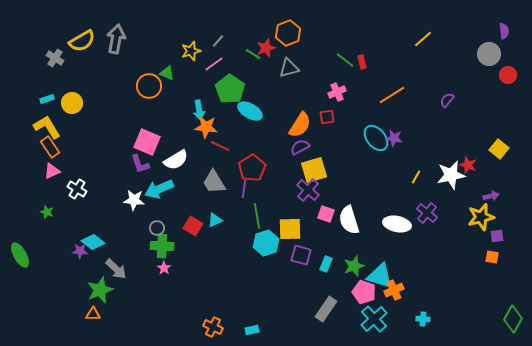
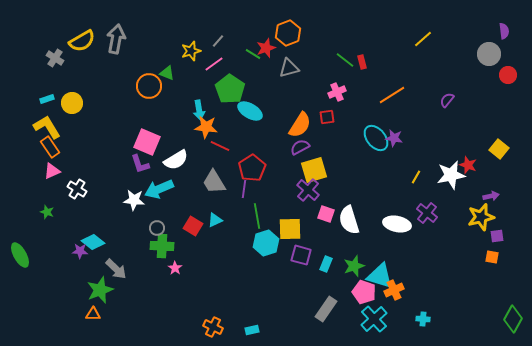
pink star at (164, 268): moved 11 px right
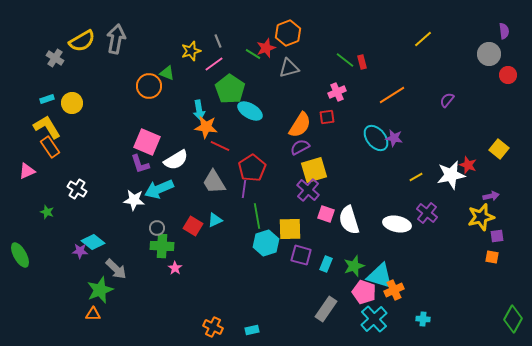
gray line at (218, 41): rotated 64 degrees counterclockwise
pink triangle at (52, 171): moved 25 px left
yellow line at (416, 177): rotated 32 degrees clockwise
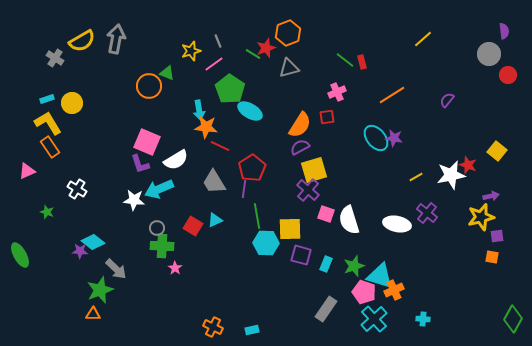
yellow L-shape at (47, 127): moved 1 px right, 4 px up
yellow square at (499, 149): moved 2 px left, 2 px down
cyan hexagon at (266, 243): rotated 20 degrees clockwise
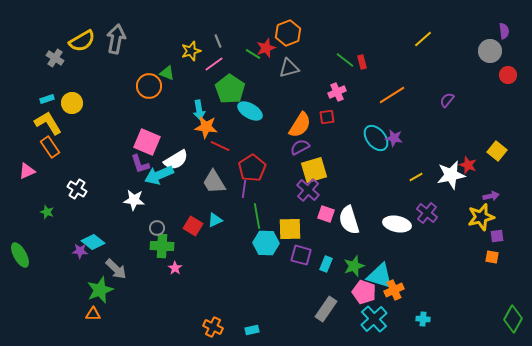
gray circle at (489, 54): moved 1 px right, 3 px up
cyan arrow at (159, 189): moved 14 px up
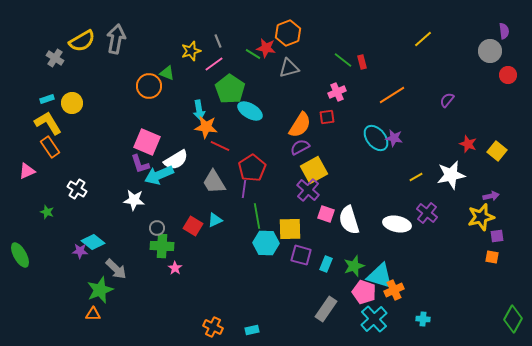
red star at (266, 48): rotated 30 degrees clockwise
green line at (345, 60): moved 2 px left
red star at (468, 165): moved 21 px up
yellow square at (314, 170): rotated 12 degrees counterclockwise
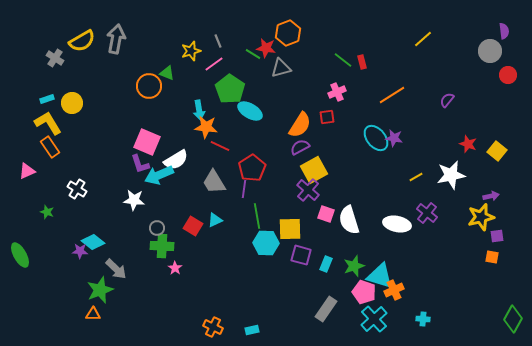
gray triangle at (289, 68): moved 8 px left
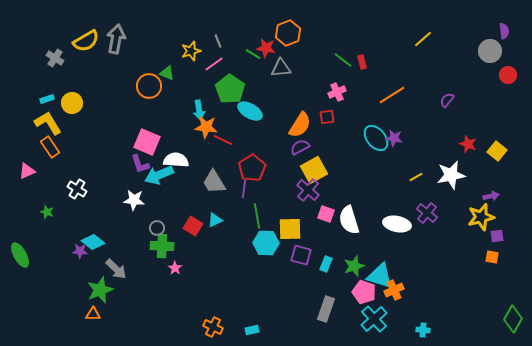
yellow semicircle at (82, 41): moved 4 px right
gray triangle at (281, 68): rotated 10 degrees clockwise
red line at (220, 146): moved 3 px right, 6 px up
white semicircle at (176, 160): rotated 145 degrees counterclockwise
gray rectangle at (326, 309): rotated 15 degrees counterclockwise
cyan cross at (423, 319): moved 11 px down
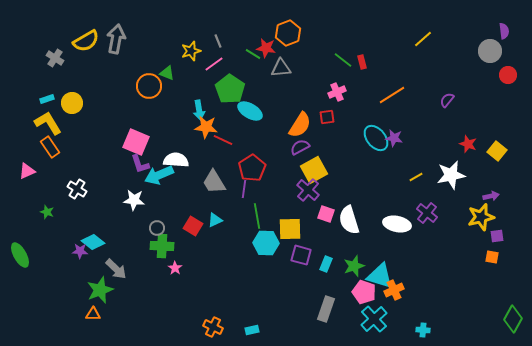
pink square at (147, 142): moved 11 px left
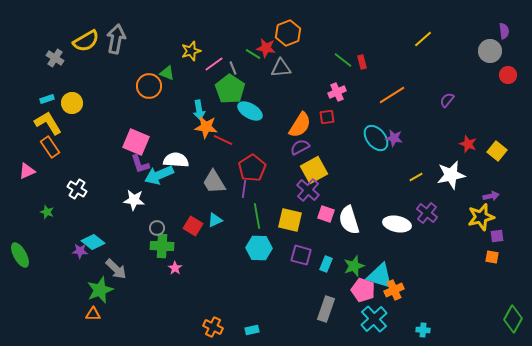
gray line at (218, 41): moved 15 px right, 27 px down
yellow square at (290, 229): moved 9 px up; rotated 15 degrees clockwise
cyan hexagon at (266, 243): moved 7 px left, 5 px down
pink pentagon at (364, 292): moved 1 px left, 2 px up
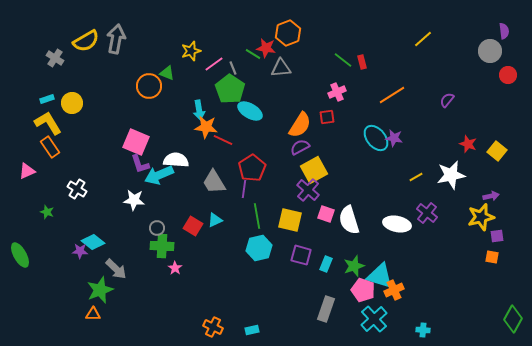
cyan hexagon at (259, 248): rotated 15 degrees counterclockwise
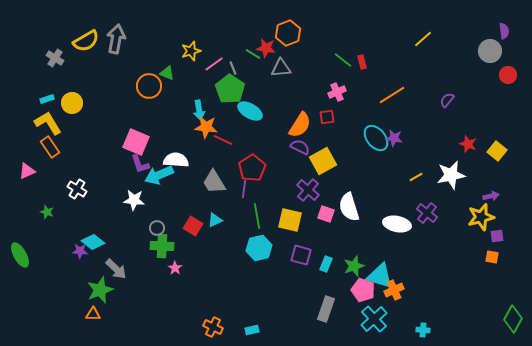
purple semicircle at (300, 147): rotated 54 degrees clockwise
yellow square at (314, 170): moved 9 px right, 9 px up
white semicircle at (349, 220): moved 13 px up
